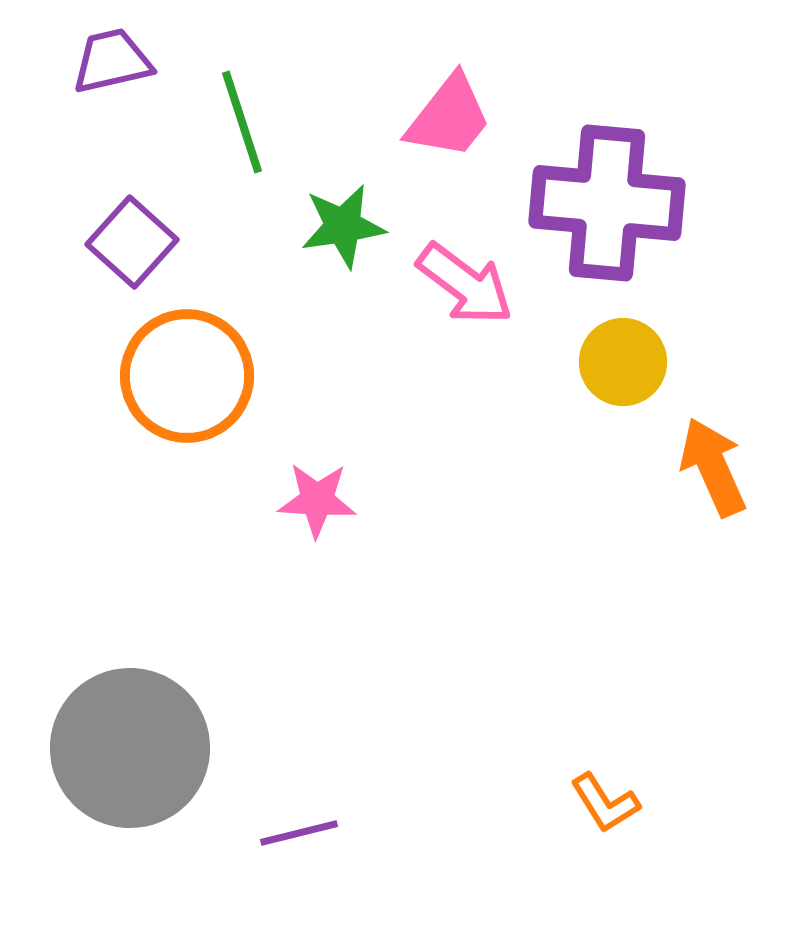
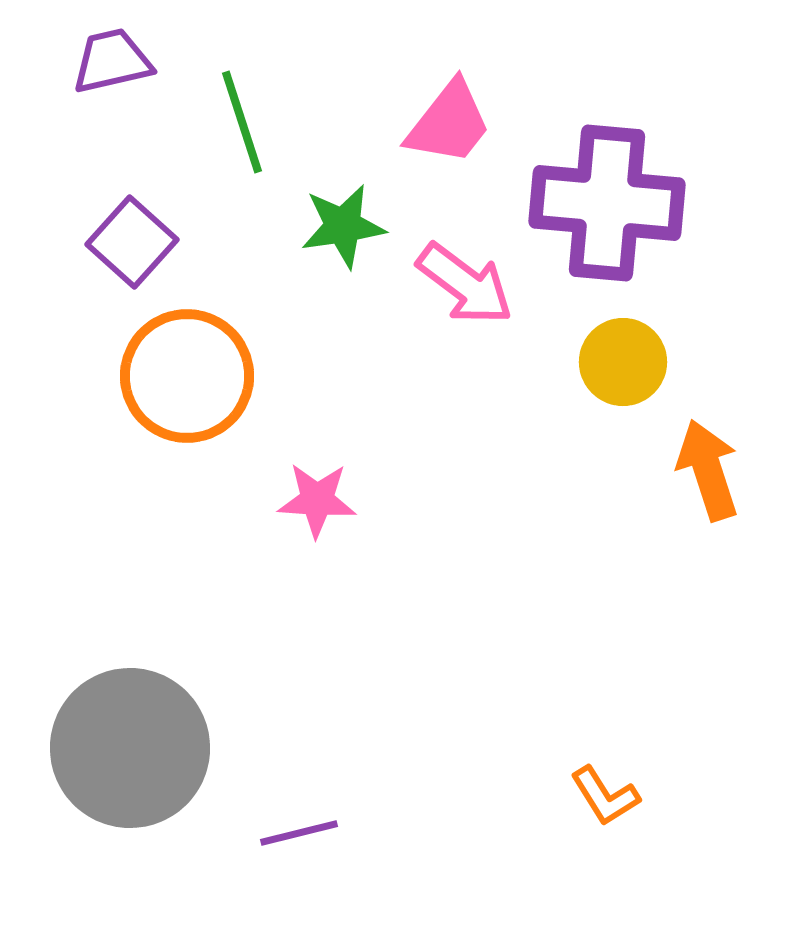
pink trapezoid: moved 6 px down
orange arrow: moved 5 px left, 3 px down; rotated 6 degrees clockwise
orange L-shape: moved 7 px up
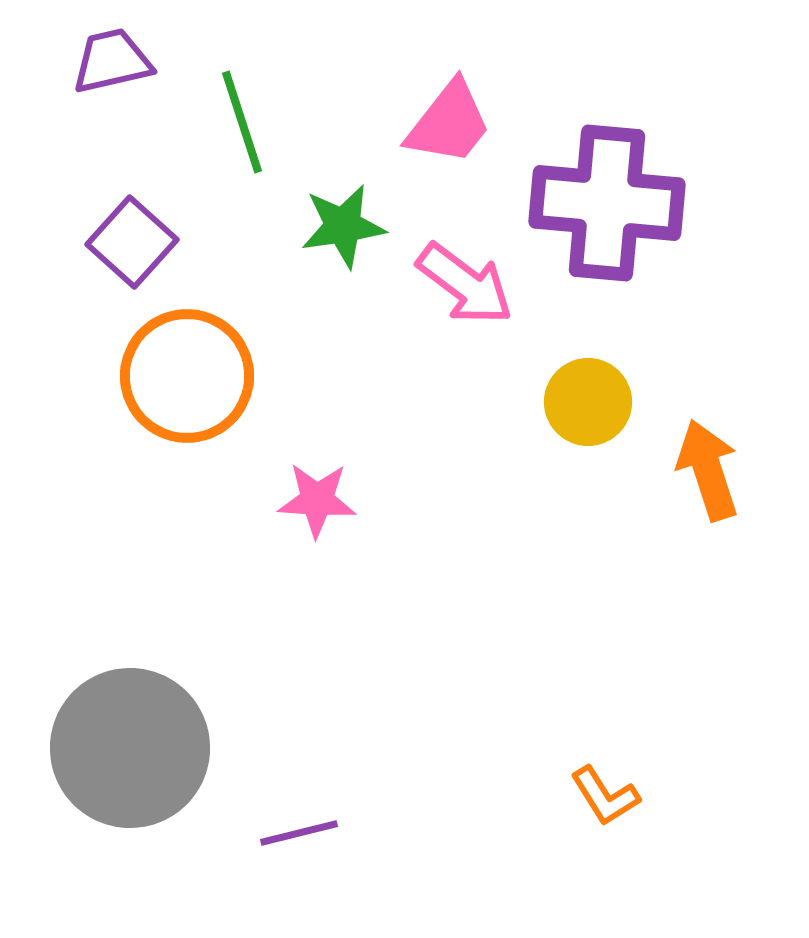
yellow circle: moved 35 px left, 40 px down
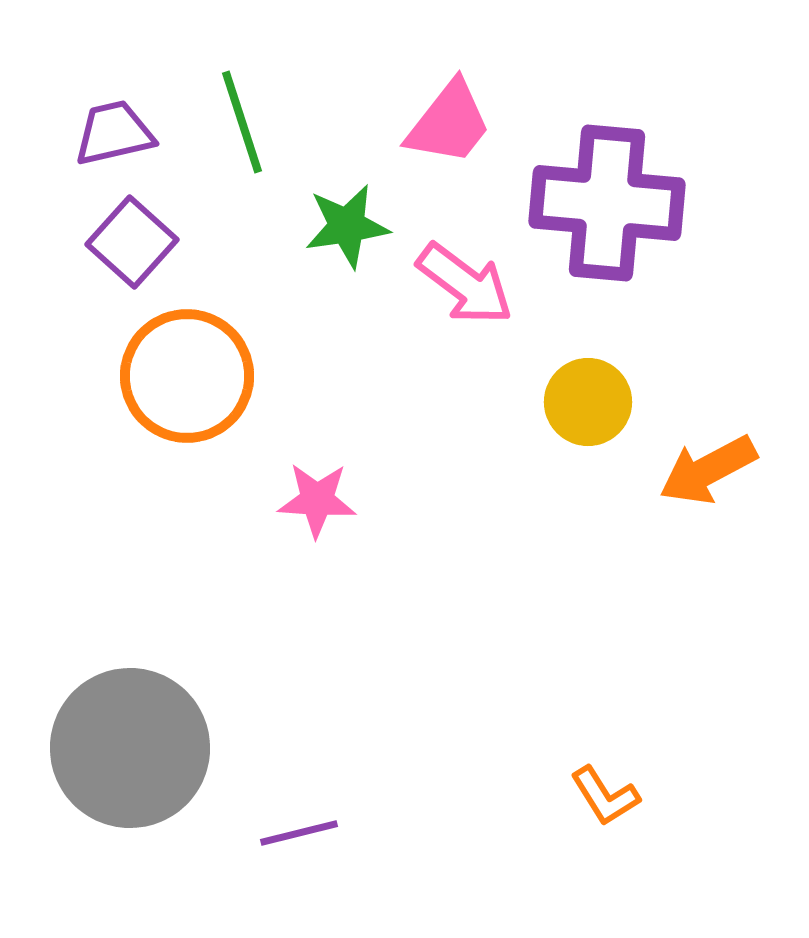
purple trapezoid: moved 2 px right, 72 px down
green star: moved 4 px right
orange arrow: rotated 100 degrees counterclockwise
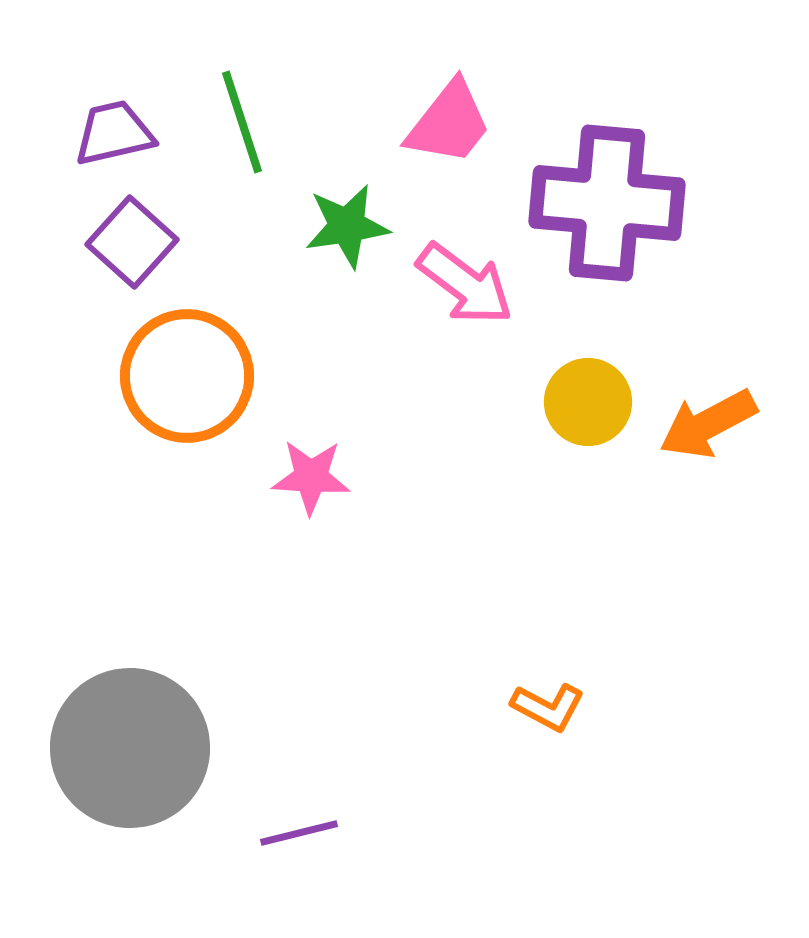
orange arrow: moved 46 px up
pink star: moved 6 px left, 23 px up
orange L-shape: moved 57 px left, 89 px up; rotated 30 degrees counterclockwise
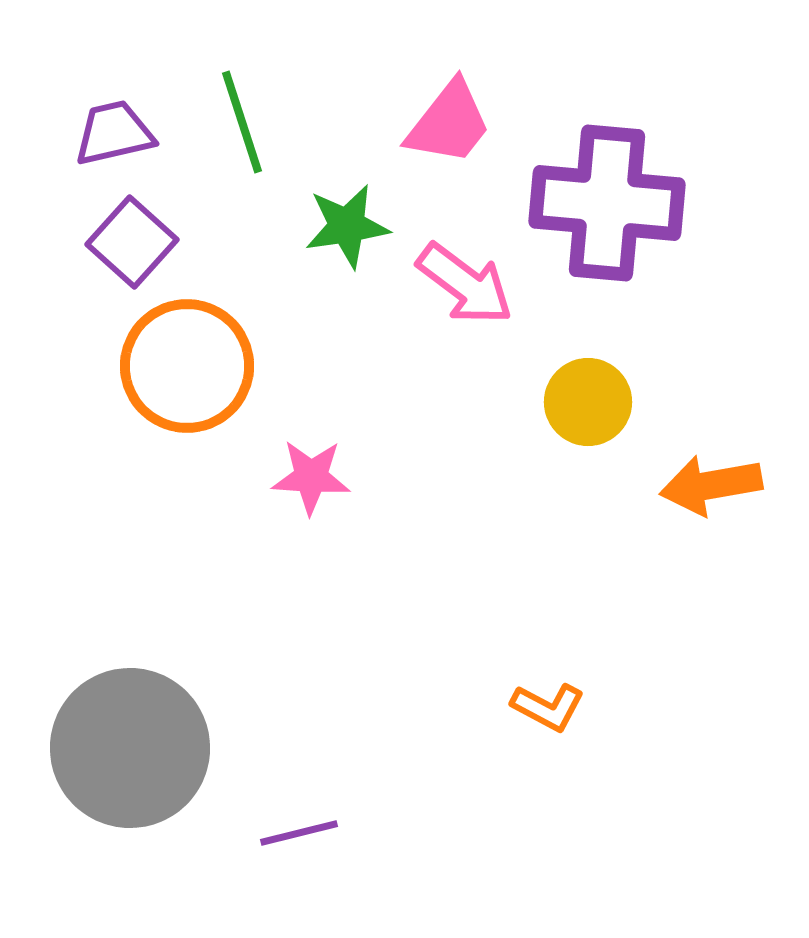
orange circle: moved 10 px up
orange arrow: moved 3 px right, 61 px down; rotated 18 degrees clockwise
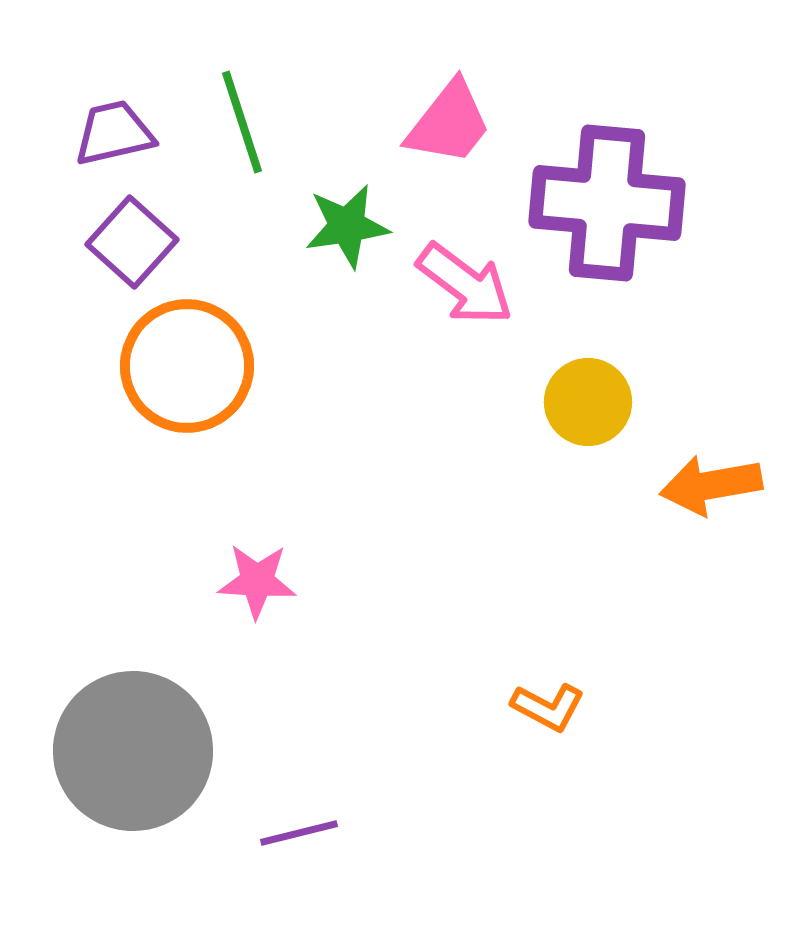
pink star: moved 54 px left, 104 px down
gray circle: moved 3 px right, 3 px down
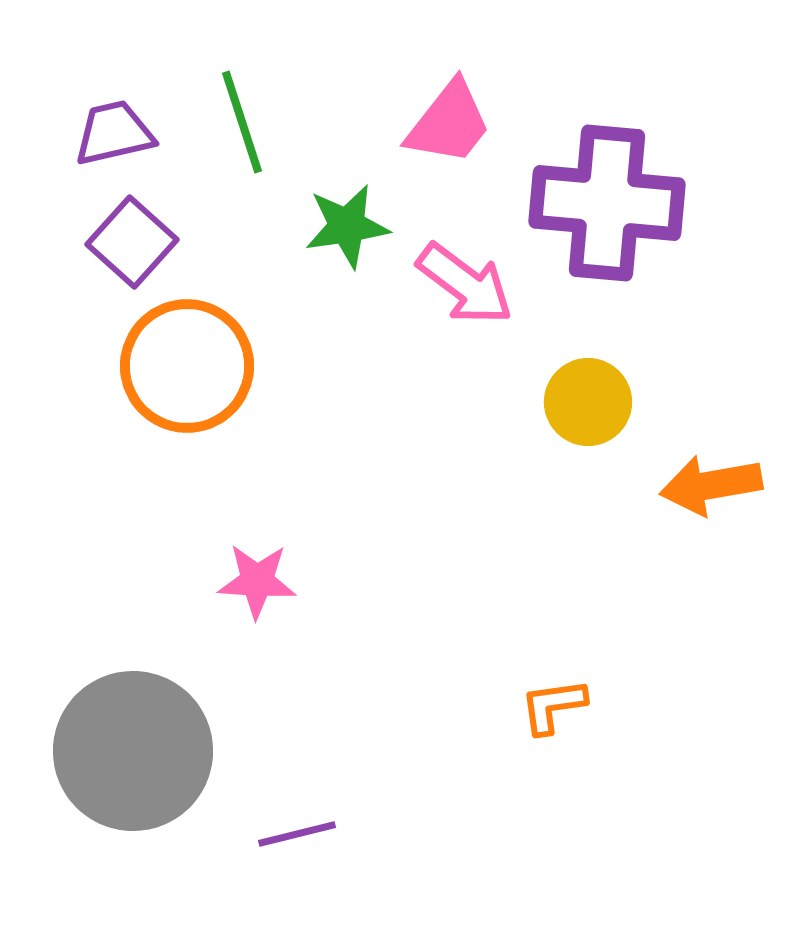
orange L-shape: moved 5 px right, 1 px up; rotated 144 degrees clockwise
purple line: moved 2 px left, 1 px down
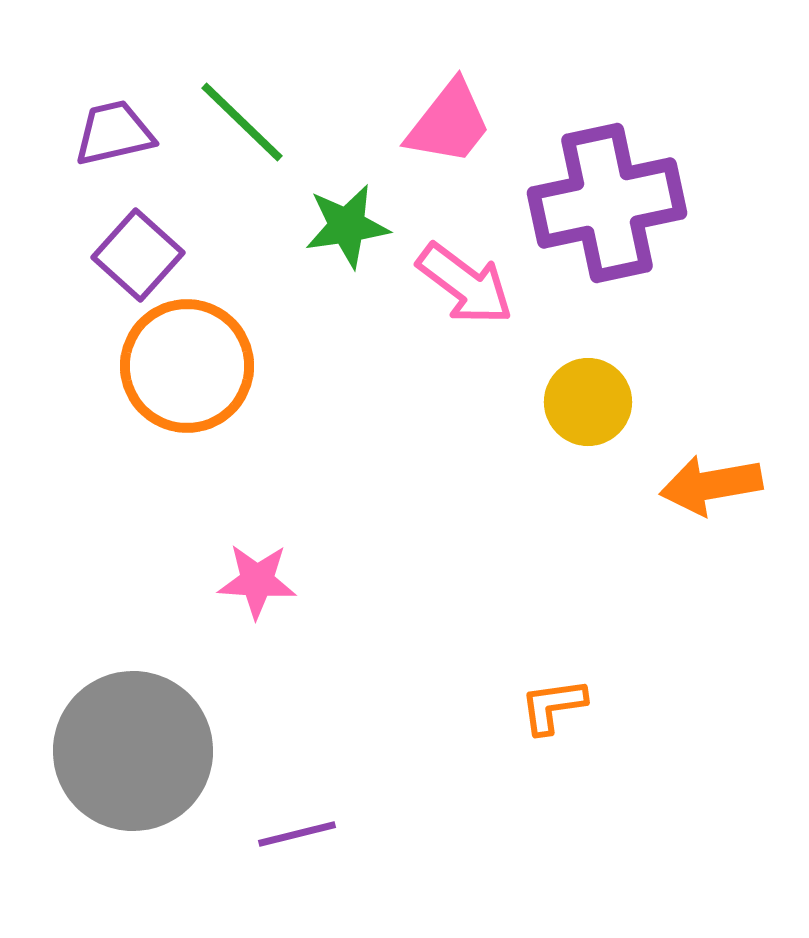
green line: rotated 28 degrees counterclockwise
purple cross: rotated 17 degrees counterclockwise
purple square: moved 6 px right, 13 px down
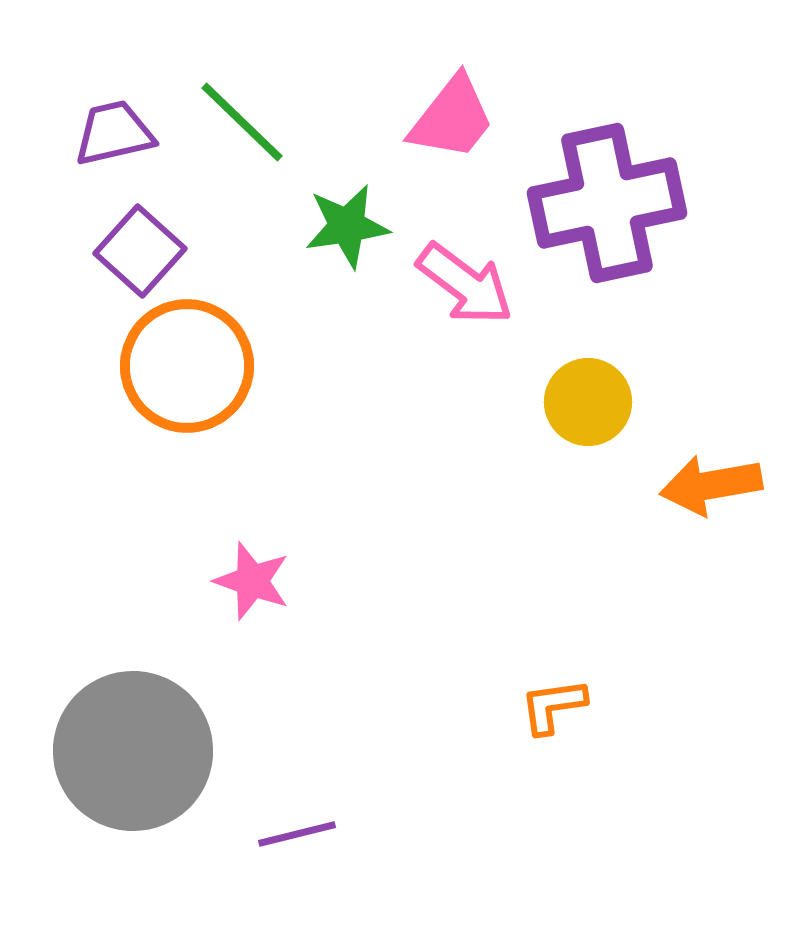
pink trapezoid: moved 3 px right, 5 px up
purple square: moved 2 px right, 4 px up
pink star: moved 5 px left; rotated 16 degrees clockwise
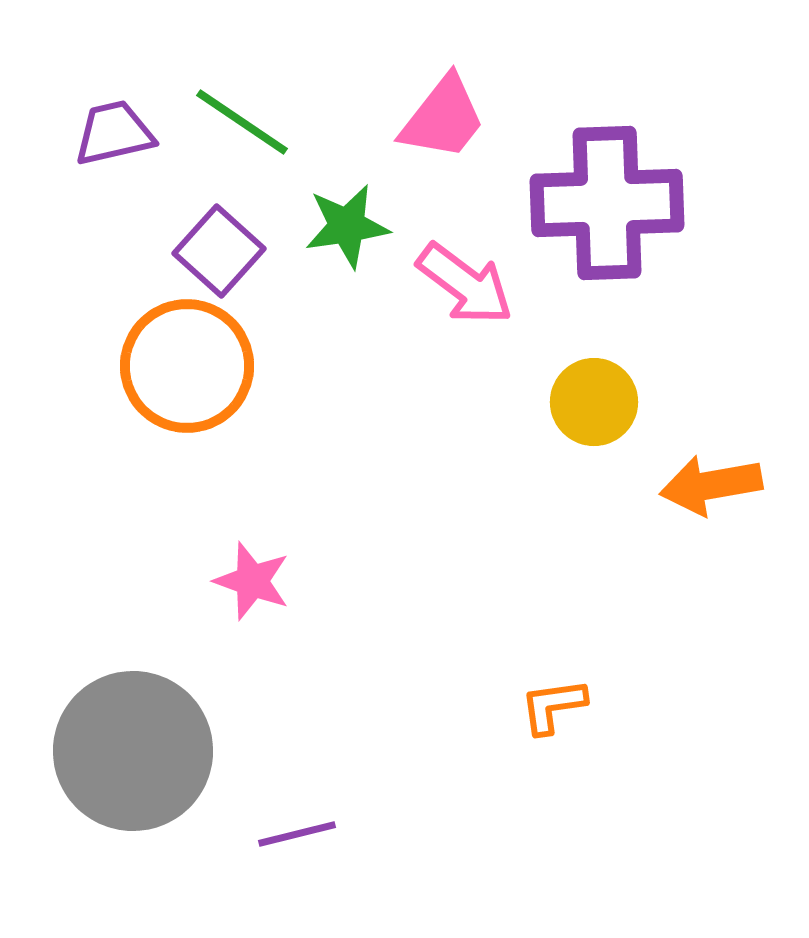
pink trapezoid: moved 9 px left
green line: rotated 10 degrees counterclockwise
purple cross: rotated 10 degrees clockwise
purple square: moved 79 px right
yellow circle: moved 6 px right
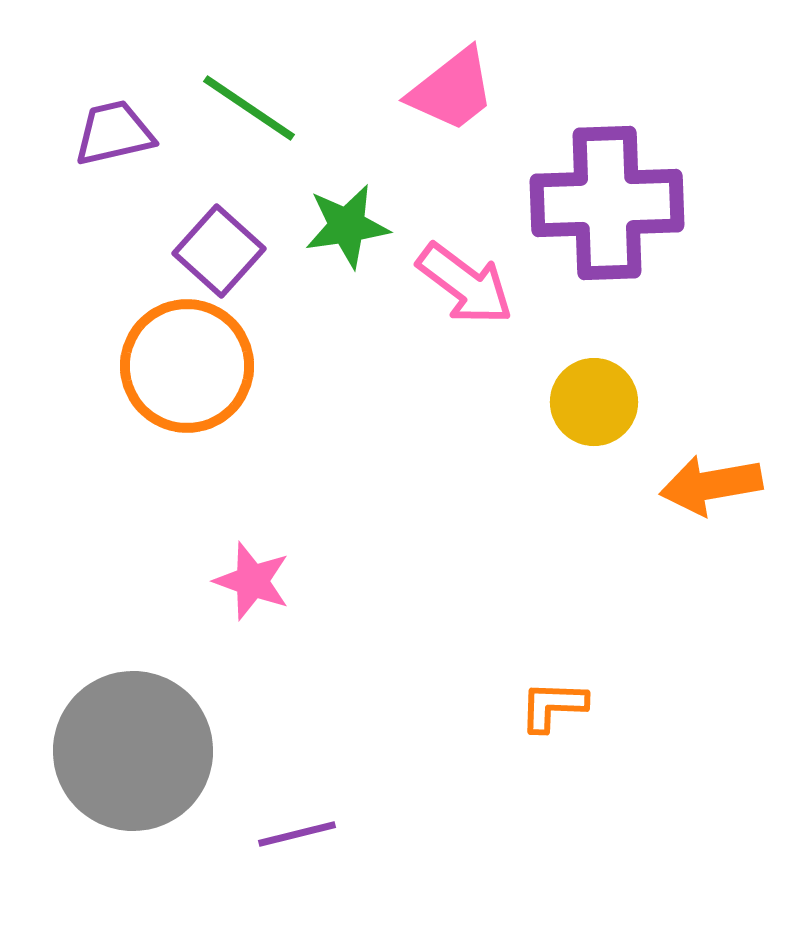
pink trapezoid: moved 9 px right, 28 px up; rotated 14 degrees clockwise
green line: moved 7 px right, 14 px up
orange L-shape: rotated 10 degrees clockwise
